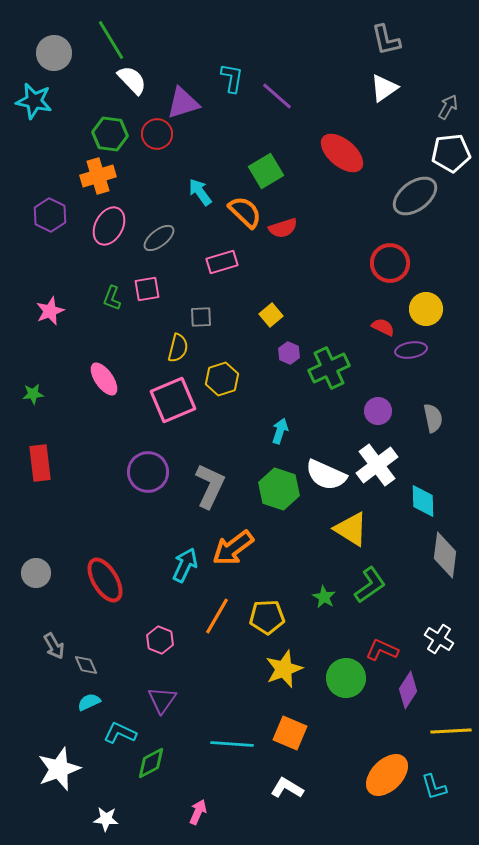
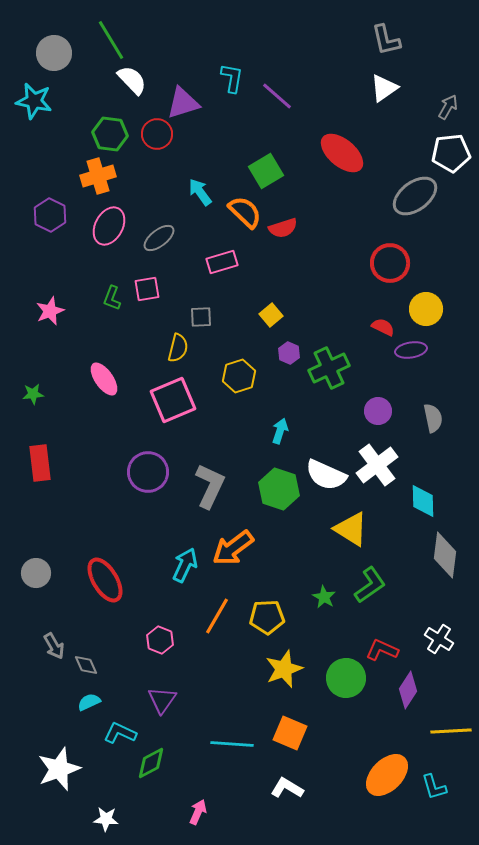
yellow hexagon at (222, 379): moved 17 px right, 3 px up
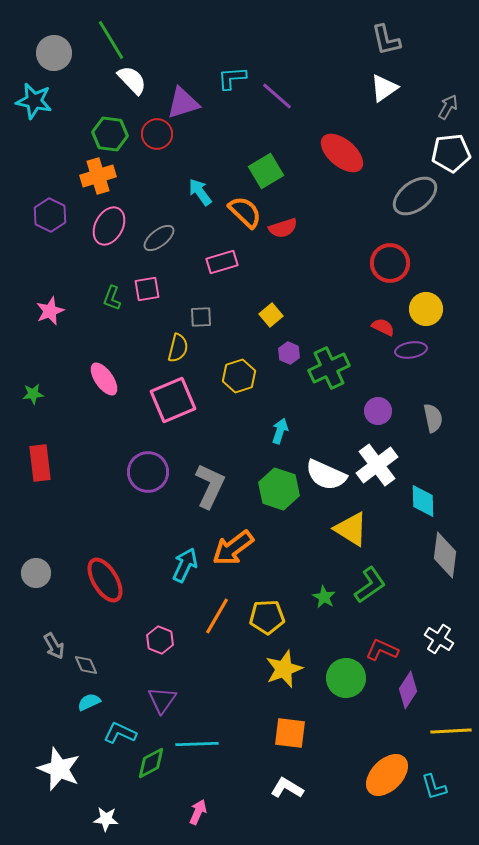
cyan L-shape at (232, 78): rotated 104 degrees counterclockwise
orange square at (290, 733): rotated 16 degrees counterclockwise
cyan line at (232, 744): moved 35 px left; rotated 6 degrees counterclockwise
white star at (59, 769): rotated 30 degrees counterclockwise
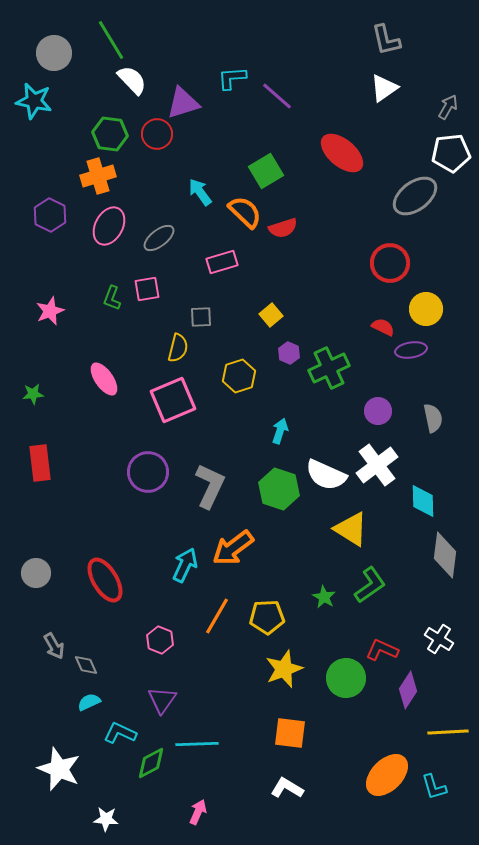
yellow line at (451, 731): moved 3 px left, 1 px down
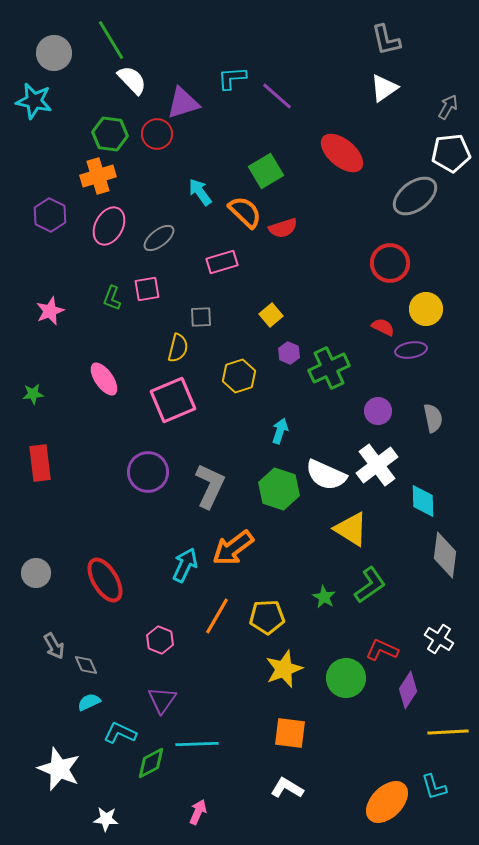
orange ellipse at (387, 775): moved 27 px down
